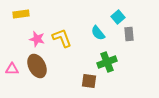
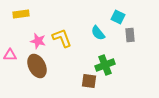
cyan square: rotated 24 degrees counterclockwise
gray rectangle: moved 1 px right, 1 px down
pink star: moved 1 px right, 2 px down
green cross: moved 2 px left, 3 px down
pink triangle: moved 2 px left, 14 px up
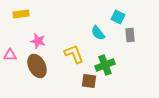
yellow L-shape: moved 12 px right, 16 px down
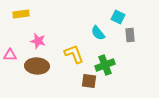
brown ellipse: rotated 60 degrees counterclockwise
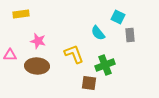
brown square: moved 2 px down
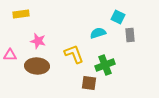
cyan semicircle: rotated 112 degrees clockwise
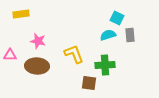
cyan square: moved 1 px left, 1 px down
cyan semicircle: moved 10 px right, 2 px down
green cross: rotated 18 degrees clockwise
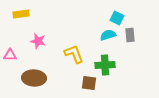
brown ellipse: moved 3 px left, 12 px down
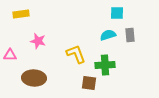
cyan square: moved 5 px up; rotated 24 degrees counterclockwise
yellow L-shape: moved 2 px right
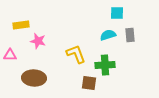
yellow rectangle: moved 11 px down
